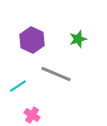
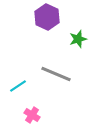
purple hexagon: moved 15 px right, 23 px up
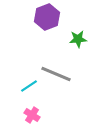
purple hexagon: rotated 15 degrees clockwise
green star: rotated 12 degrees clockwise
cyan line: moved 11 px right
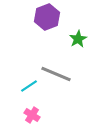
green star: rotated 24 degrees counterclockwise
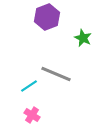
green star: moved 5 px right, 1 px up; rotated 18 degrees counterclockwise
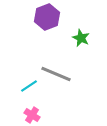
green star: moved 2 px left
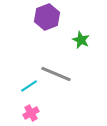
green star: moved 2 px down
pink cross: moved 1 px left, 2 px up; rotated 28 degrees clockwise
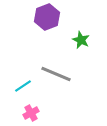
cyan line: moved 6 px left
